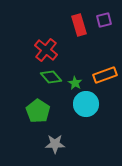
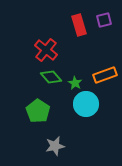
gray star: moved 2 px down; rotated 12 degrees counterclockwise
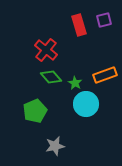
green pentagon: moved 3 px left; rotated 15 degrees clockwise
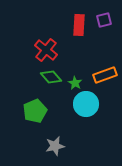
red rectangle: rotated 20 degrees clockwise
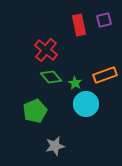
red rectangle: rotated 15 degrees counterclockwise
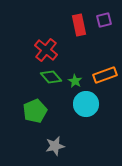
green star: moved 2 px up
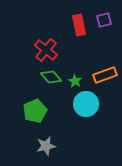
gray star: moved 9 px left
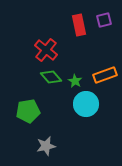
green pentagon: moved 7 px left; rotated 15 degrees clockwise
